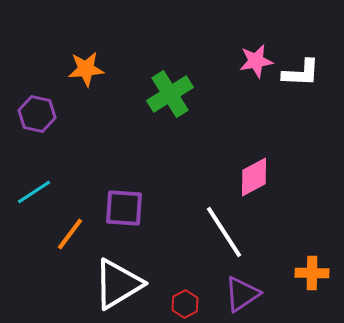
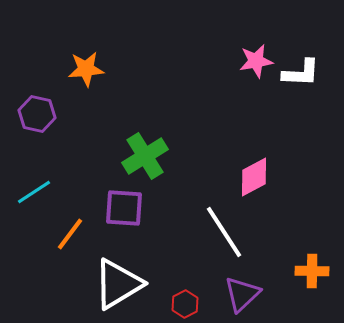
green cross: moved 25 px left, 62 px down
orange cross: moved 2 px up
purple triangle: rotated 9 degrees counterclockwise
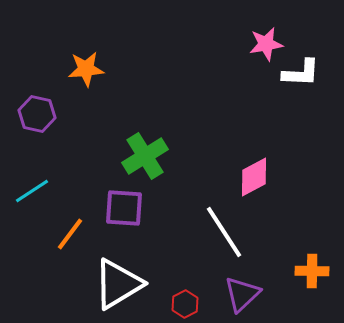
pink star: moved 10 px right, 17 px up
cyan line: moved 2 px left, 1 px up
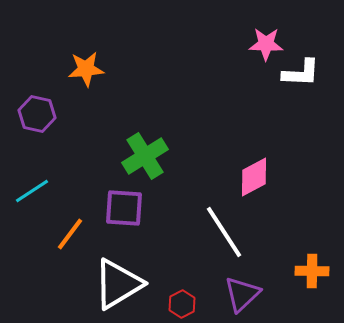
pink star: rotated 12 degrees clockwise
red hexagon: moved 3 px left
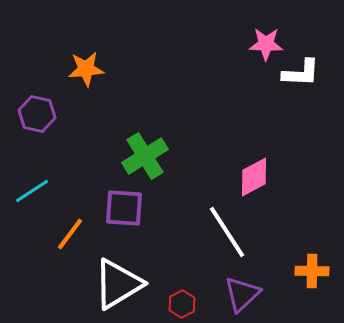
white line: moved 3 px right
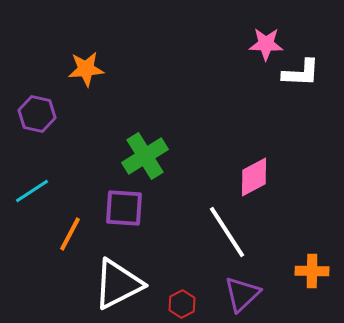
orange line: rotated 9 degrees counterclockwise
white triangle: rotated 4 degrees clockwise
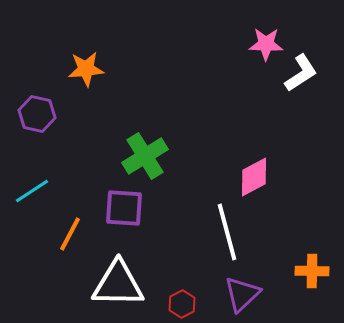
white L-shape: rotated 36 degrees counterclockwise
white line: rotated 18 degrees clockwise
white triangle: rotated 28 degrees clockwise
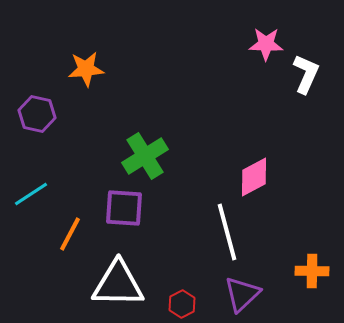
white L-shape: moved 5 px right, 1 px down; rotated 33 degrees counterclockwise
cyan line: moved 1 px left, 3 px down
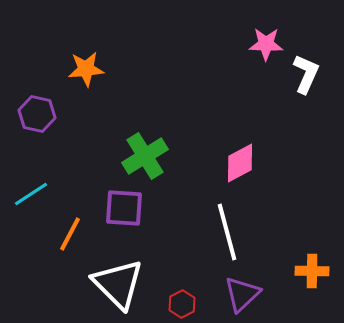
pink diamond: moved 14 px left, 14 px up
white triangle: rotated 44 degrees clockwise
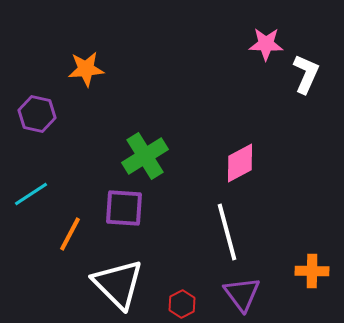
purple triangle: rotated 24 degrees counterclockwise
